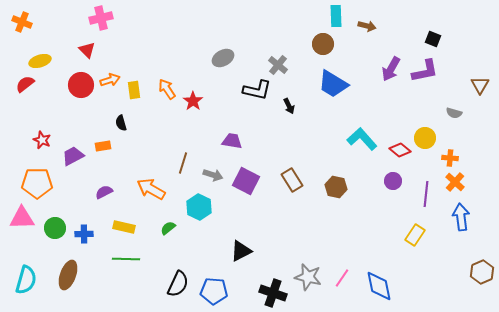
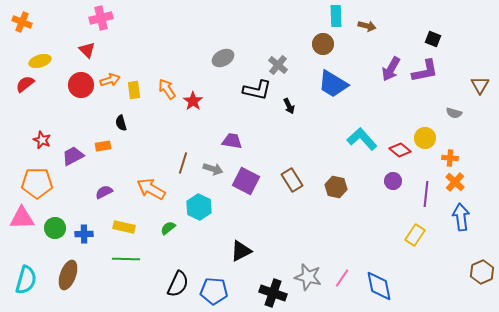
gray arrow at (213, 175): moved 6 px up
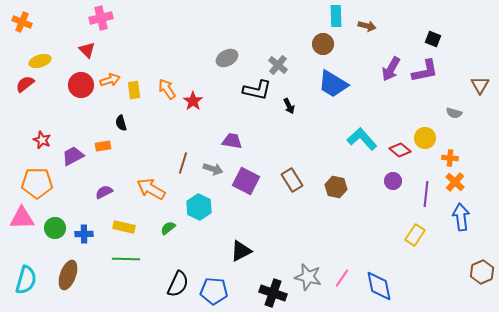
gray ellipse at (223, 58): moved 4 px right
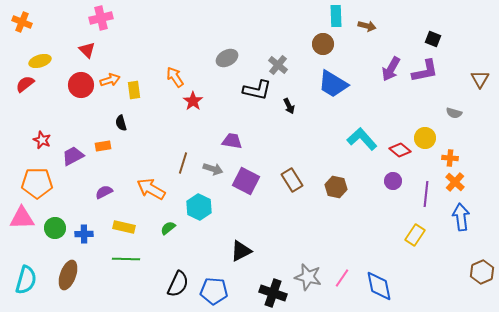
brown triangle at (480, 85): moved 6 px up
orange arrow at (167, 89): moved 8 px right, 12 px up
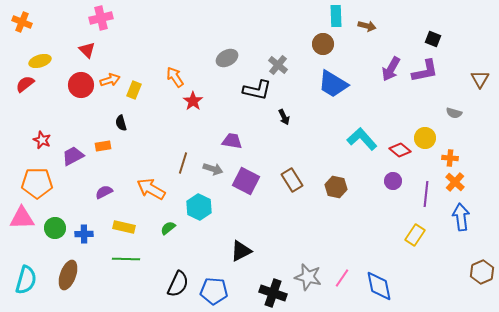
yellow rectangle at (134, 90): rotated 30 degrees clockwise
black arrow at (289, 106): moved 5 px left, 11 px down
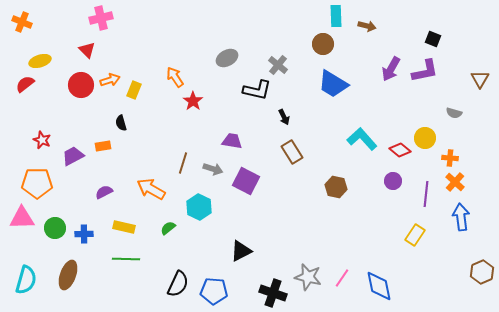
brown rectangle at (292, 180): moved 28 px up
